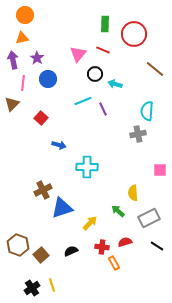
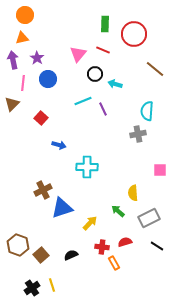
black semicircle: moved 4 px down
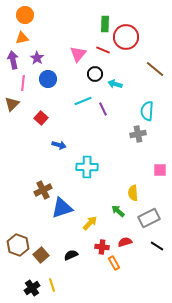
red circle: moved 8 px left, 3 px down
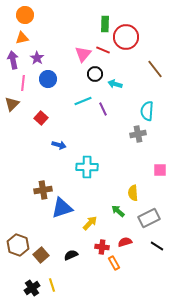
pink triangle: moved 5 px right
brown line: rotated 12 degrees clockwise
brown cross: rotated 18 degrees clockwise
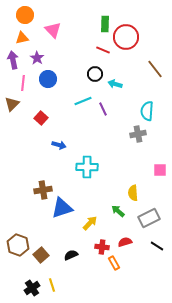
pink triangle: moved 30 px left, 24 px up; rotated 24 degrees counterclockwise
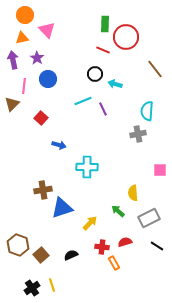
pink triangle: moved 6 px left
pink line: moved 1 px right, 3 px down
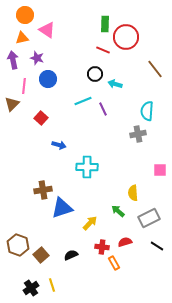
pink triangle: rotated 12 degrees counterclockwise
purple star: rotated 16 degrees counterclockwise
black cross: moved 1 px left
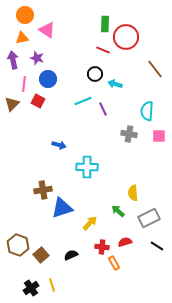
pink line: moved 2 px up
red square: moved 3 px left, 17 px up; rotated 16 degrees counterclockwise
gray cross: moved 9 px left; rotated 21 degrees clockwise
pink square: moved 1 px left, 34 px up
